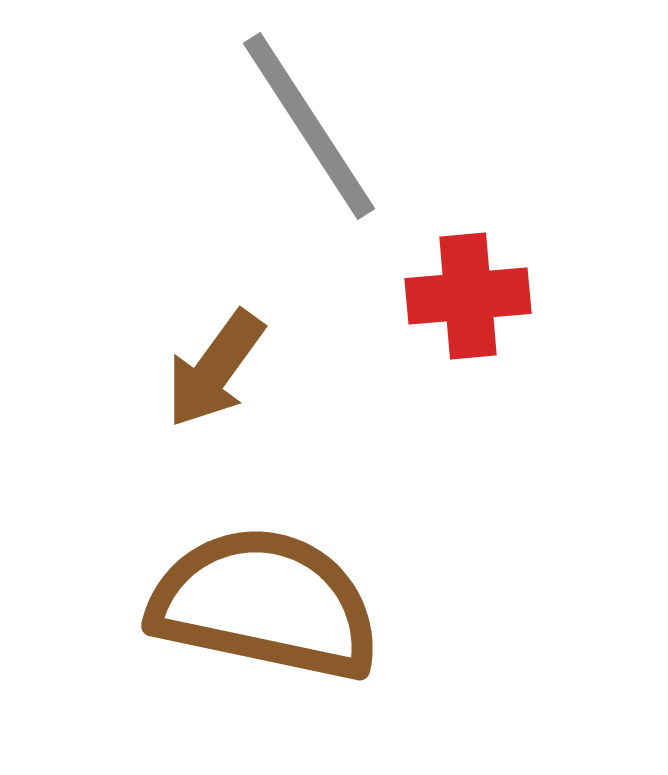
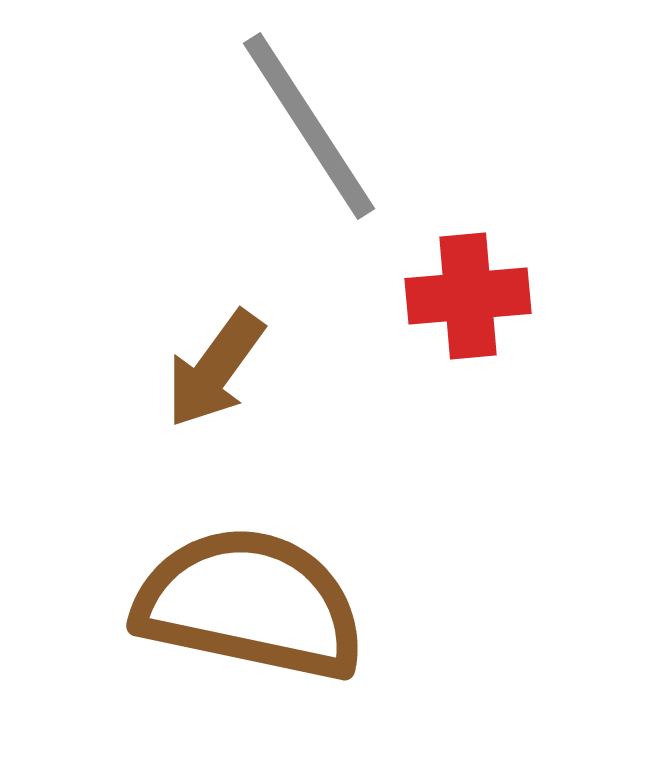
brown semicircle: moved 15 px left
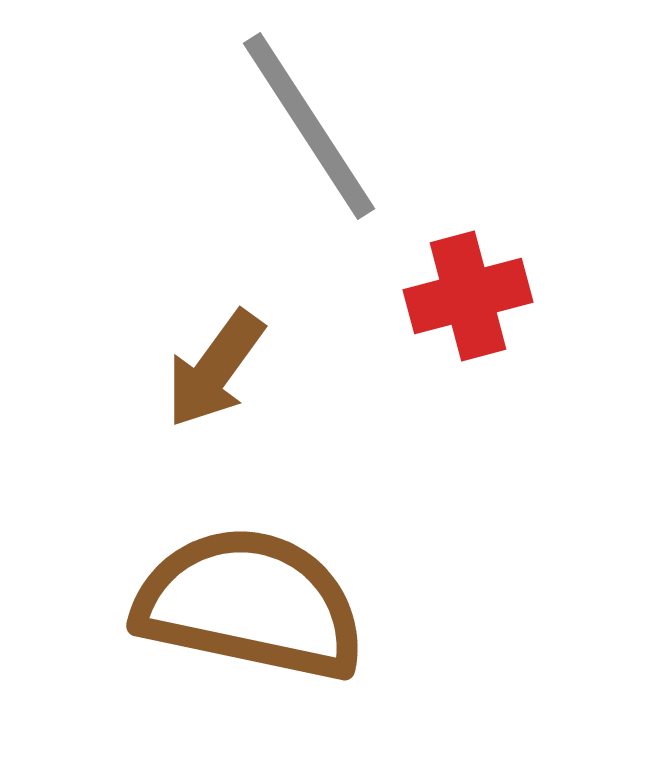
red cross: rotated 10 degrees counterclockwise
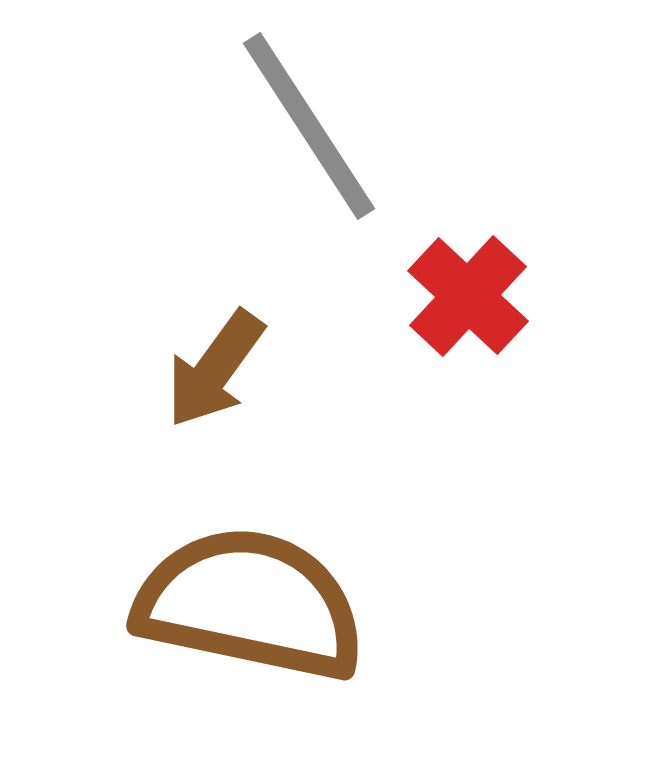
red cross: rotated 32 degrees counterclockwise
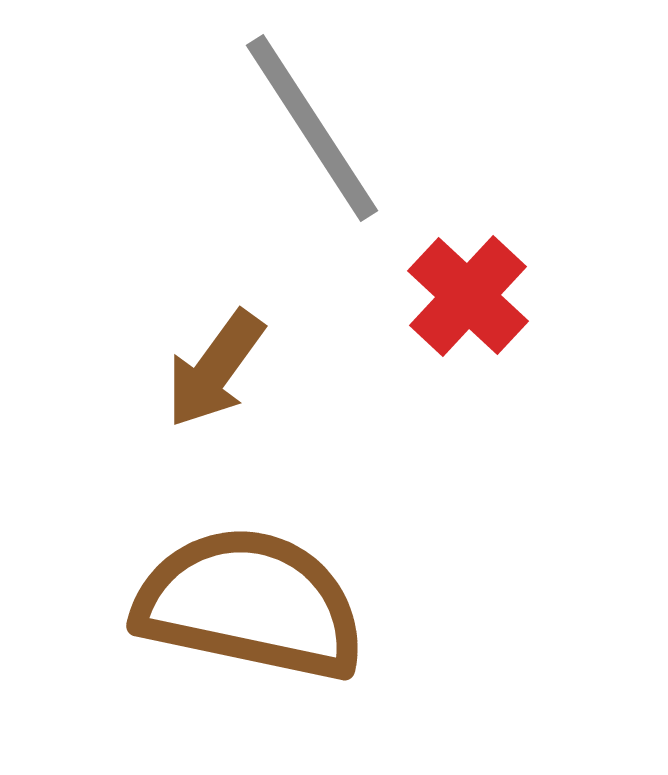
gray line: moved 3 px right, 2 px down
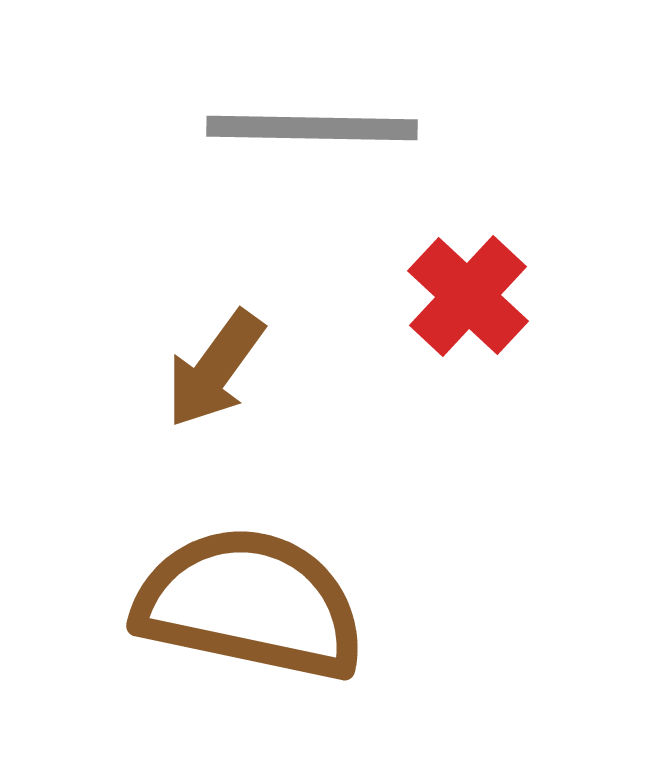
gray line: rotated 56 degrees counterclockwise
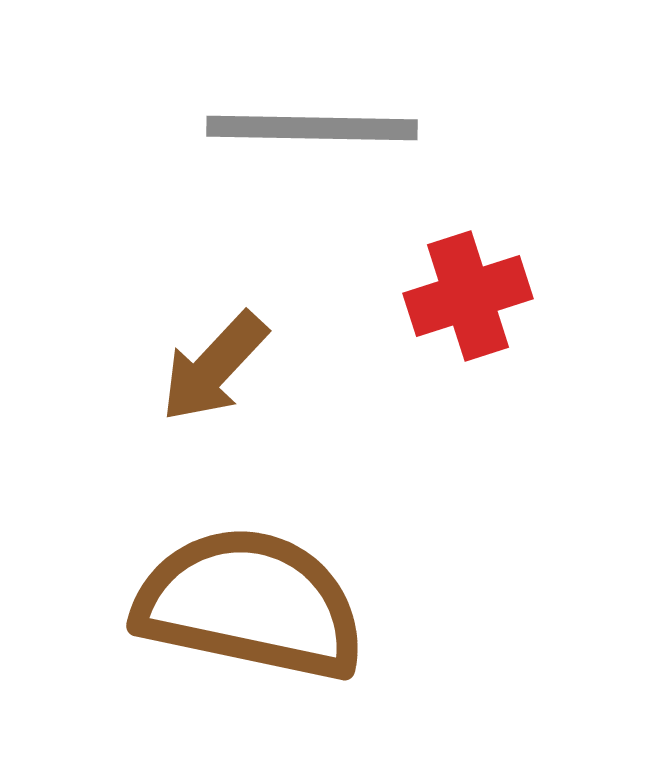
red cross: rotated 29 degrees clockwise
brown arrow: moved 1 px left, 2 px up; rotated 7 degrees clockwise
